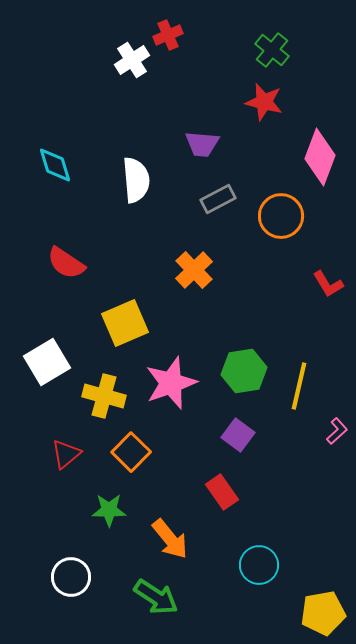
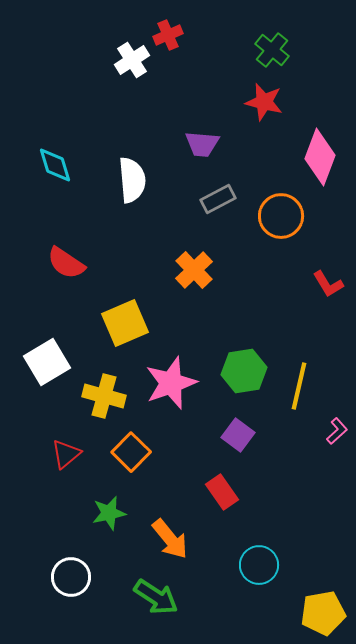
white semicircle: moved 4 px left
green star: moved 3 px down; rotated 12 degrees counterclockwise
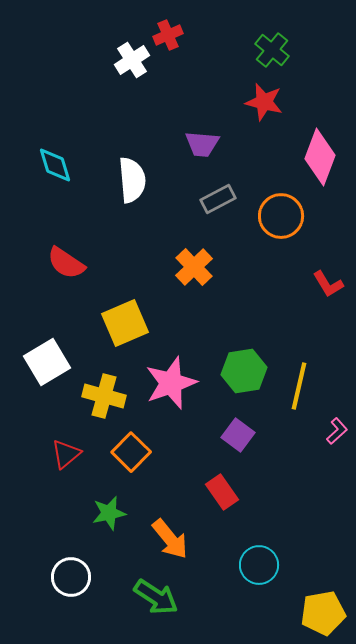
orange cross: moved 3 px up
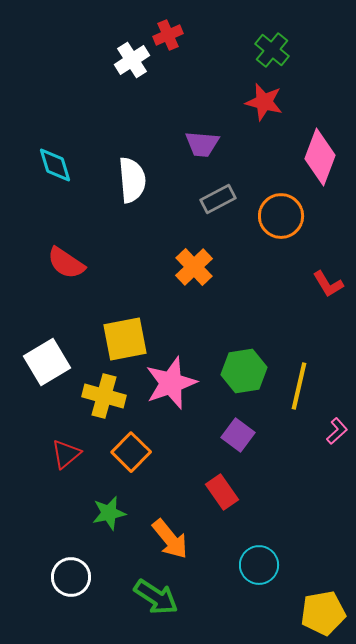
yellow square: moved 16 px down; rotated 12 degrees clockwise
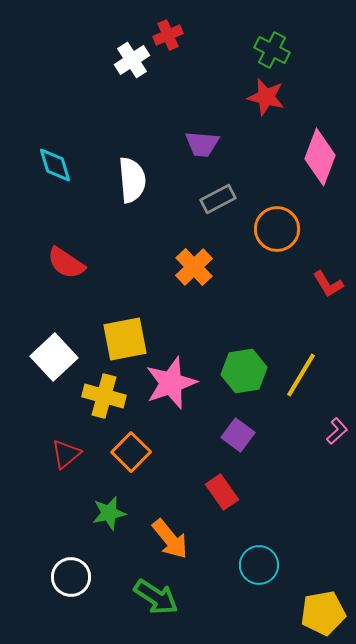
green cross: rotated 12 degrees counterclockwise
red star: moved 2 px right, 5 px up
orange circle: moved 4 px left, 13 px down
white square: moved 7 px right, 5 px up; rotated 12 degrees counterclockwise
yellow line: moved 2 px right, 11 px up; rotated 18 degrees clockwise
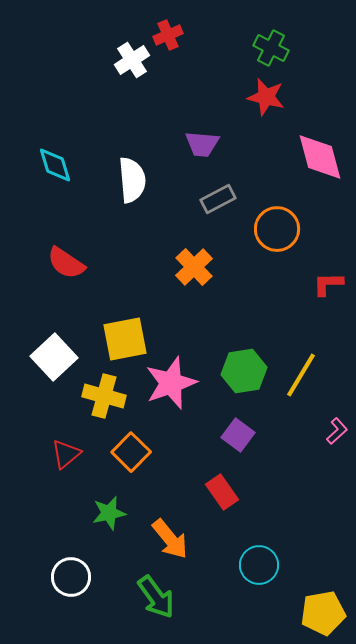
green cross: moved 1 px left, 2 px up
pink diamond: rotated 36 degrees counterclockwise
red L-shape: rotated 120 degrees clockwise
green arrow: rotated 21 degrees clockwise
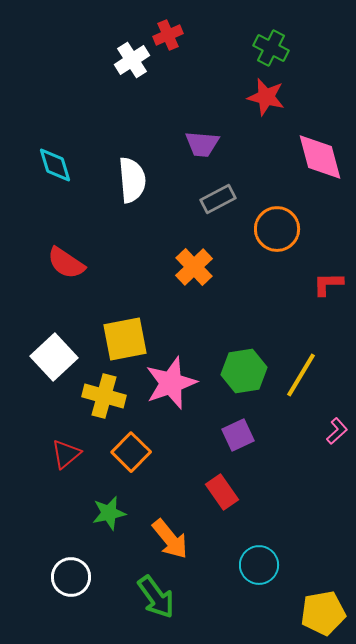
purple square: rotated 28 degrees clockwise
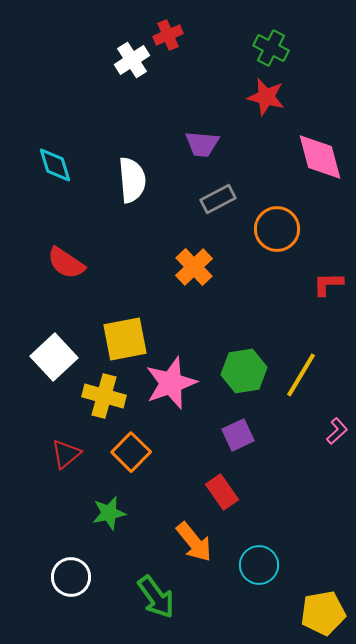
orange arrow: moved 24 px right, 3 px down
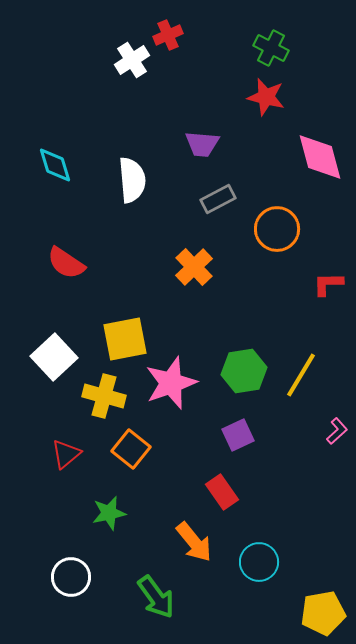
orange square: moved 3 px up; rotated 6 degrees counterclockwise
cyan circle: moved 3 px up
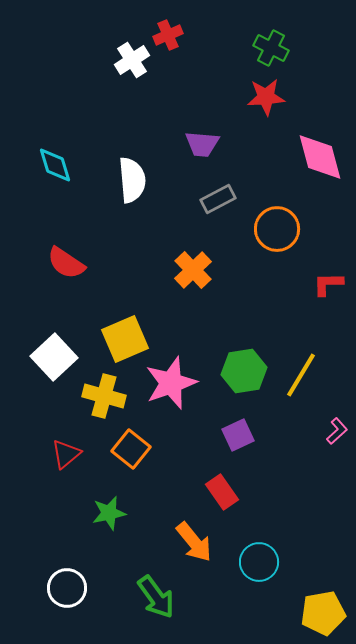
red star: rotated 18 degrees counterclockwise
orange cross: moved 1 px left, 3 px down
yellow square: rotated 12 degrees counterclockwise
white circle: moved 4 px left, 11 px down
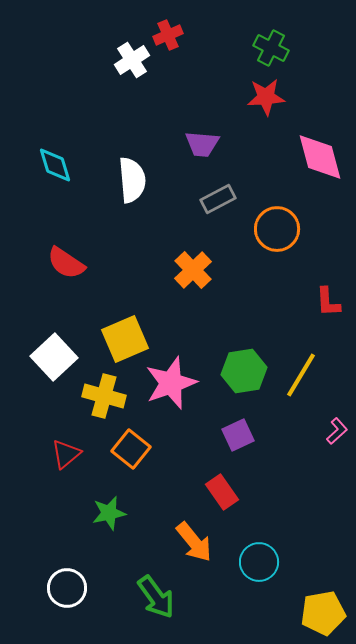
red L-shape: moved 18 px down; rotated 92 degrees counterclockwise
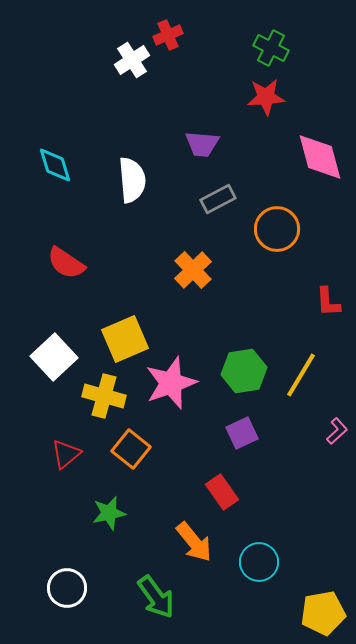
purple square: moved 4 px right, 2 px up
